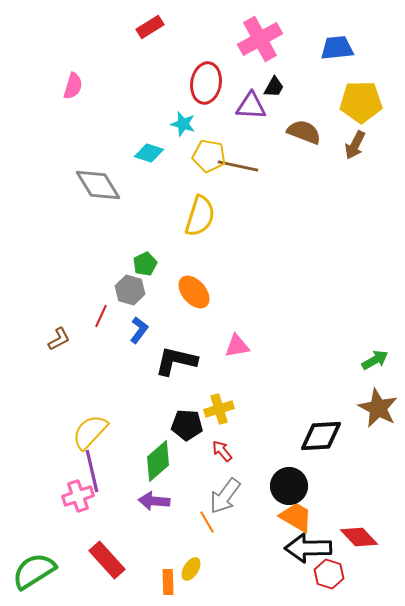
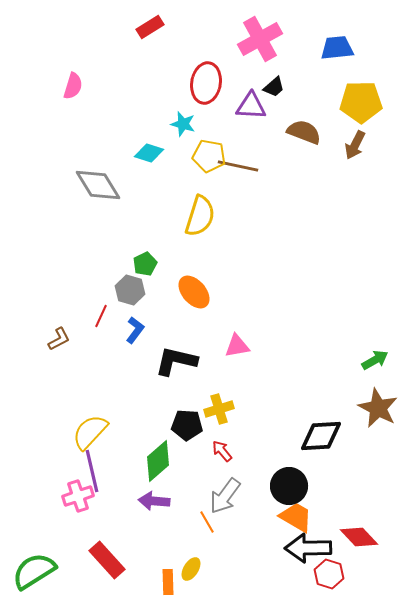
black trapezoid at (274, 87): rotated 20 degrees clockwise
blue L-shape at (139, 330): moved 4 px left
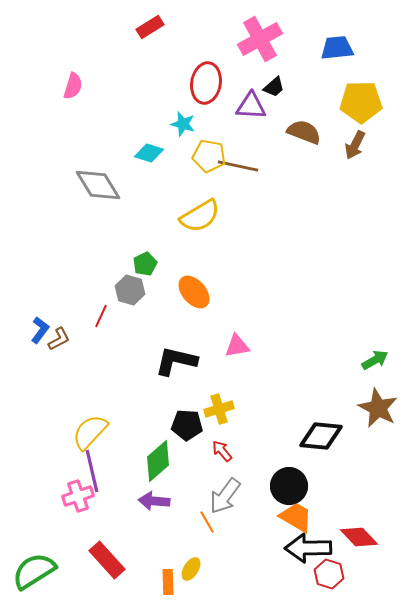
yellow semicircle at (200, 216): rotated 42 degrees clockwise
blue L-shape at (135, 330): moved 95 px left
black diamond at (321, 436): rotated 9 degrees clockwise
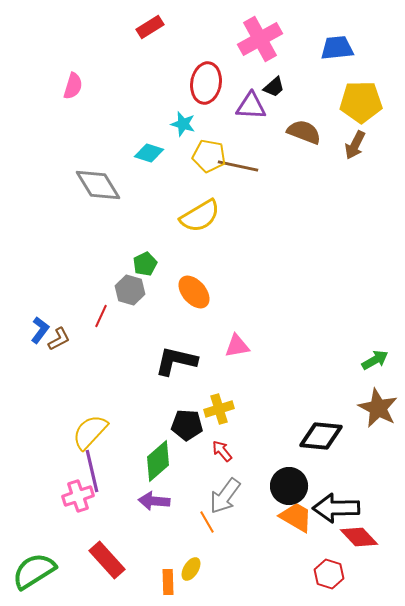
black arrow at (308, 548): moved 28 px right, 40 px up
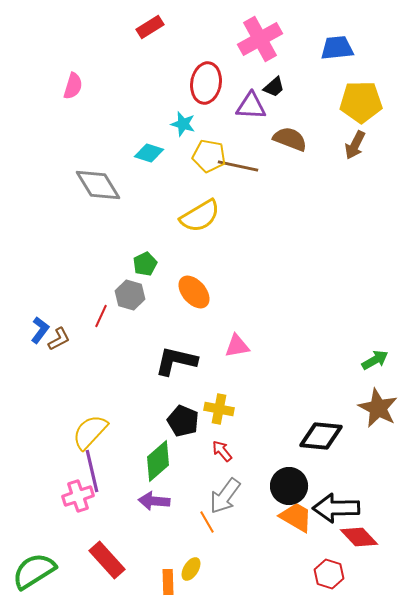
brown semicircle at (304, 132): moved 14 px left, 7 px down
gray hexagon at (130, 290): moved 5 px down
yellow cross at (219, 409): rotated 28 degrees clockwise
black pentagon at (187, 425): moved 4 px left, 4 px up; rotated 20 degrees clockwise
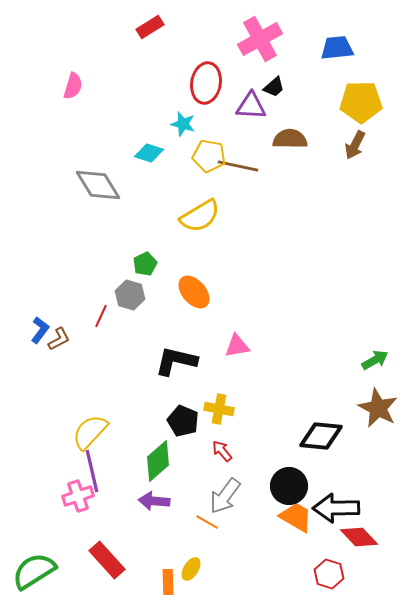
brown semicircle at (290, 139): rotated 20 degrees counterclockwise
orange line at (207, 522): rotated 30 degrees counterclockwise
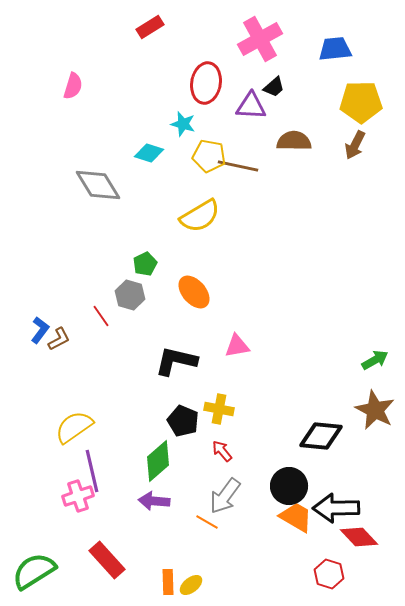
blue trapezoid at (337, 48): moved 2 px left, 1 px down
brown semicircle at (290, 139): moved 4 px right, 2 px down
red line at (101, 316): rotated 60 degrees counterclockwise
brown star at (378, 408): moved 3 px left, 2 px down
yellow semicircle at (90, 432): moved 16 px left, 5 px up; rotated 12 degrees clockwise
yellow ellipse at (191, 569): moved 16 px down; rotated 20 degrees clockwise
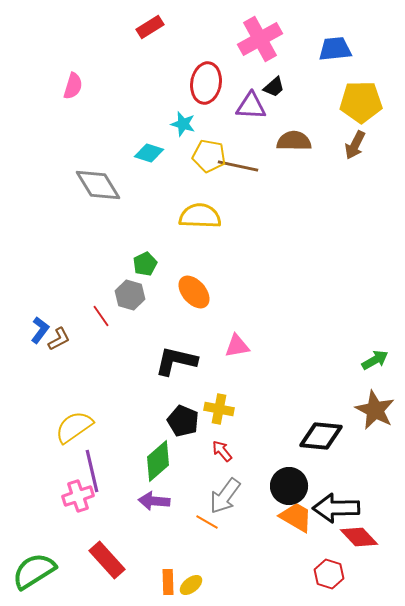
yellow semicircle at (200, 216): rotated 147 degrees counterclockwise
